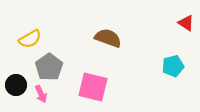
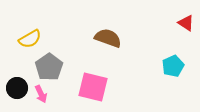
cyan pentagon: rotated 10 degrees counterclockwise
black circle: moved 1 px right, 3 px down
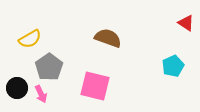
pink square: moved 2 px right, 1 px up
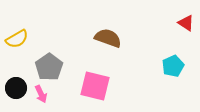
yellow semicircle: moved 13 px left
black circle: moved 1 px left
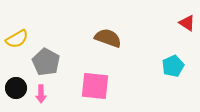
red triangle: moved 1 px right
gray pentagon: moved 3 px left, 5 px up; rotated 8 degrees counterclockwise
pink square: rotated 8 degrees counterclockwise
pink arrow: rotated 24 degrees clockwise
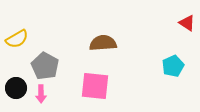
brown semicircle: moved 5 px left, 5 px down; rotated 24 degrees counterclockwise
gray pentagon: moved 1 px left, 4 px down
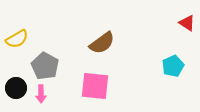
brown semicircle: moved 1 px left; rotated 148 degrees clockwise
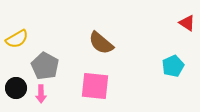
brown semicircle: moved 1 px left; rotated 76 degrees clockwise
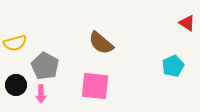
yellow semicircle: moved 2 px left, 4 px down; rotated 15 degrees clockwise
black circle: moved 3 px up
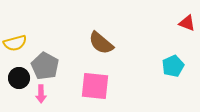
red triangle: rotated 12 degrees counterclockwise
black circle: moved 3 px right, 7 px up
